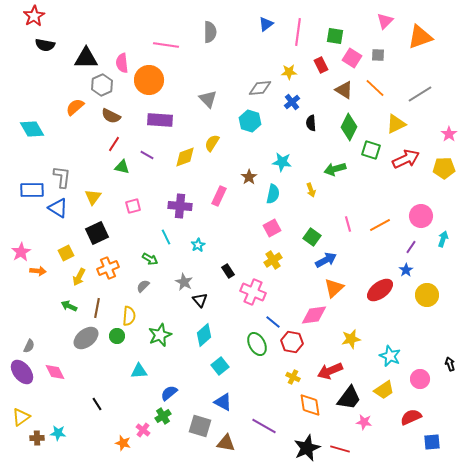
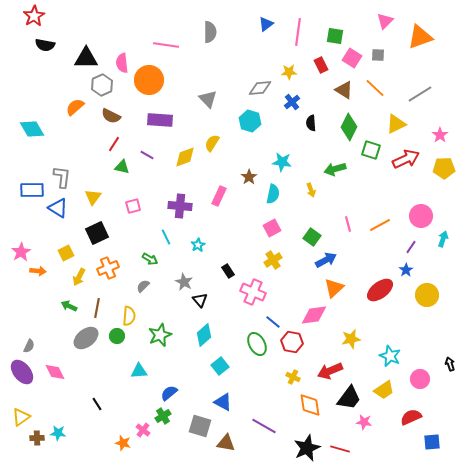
pink star at (449, 134): moved 9 px left, 1 px down
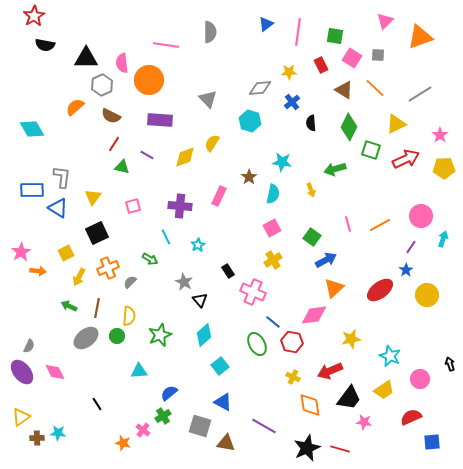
gray semicircle at (143, 286): moved 13 px left, 4 px up
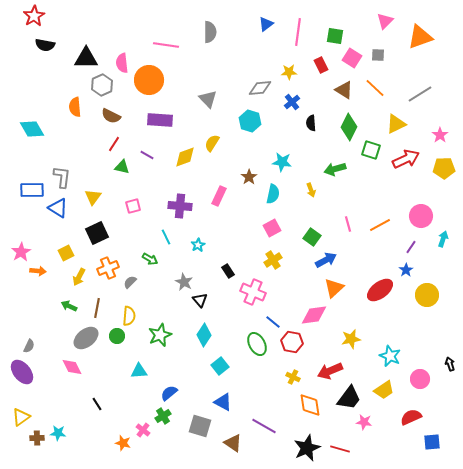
orange semicircle at (75, 107): rotated 54 degrees counterclockwise
cyan diamond at (204, 335): rotated 15 degrees counterclockwise
pink diamond at (55, 372): moved 17 px right, 5 px up
brown triangle at (226, 443): moved 7 px right; rotated 24 degrees clockwise
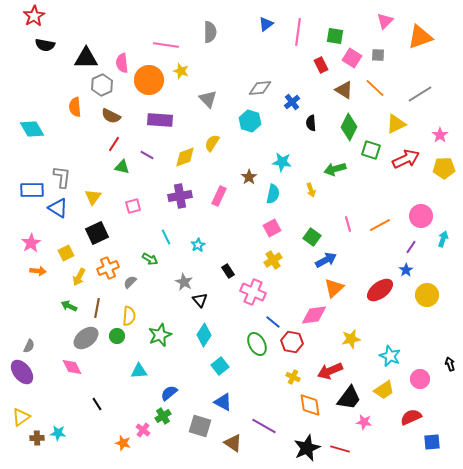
yellow star at (289, 72): moved 108 px left, 1 px up; rotated 21 degrees clockwise
purple cross at (180, 206): moved 10 px up; rotated 15 degrees counterclockwise
pink star at (21, 252): moved 10 px right, 9 px up
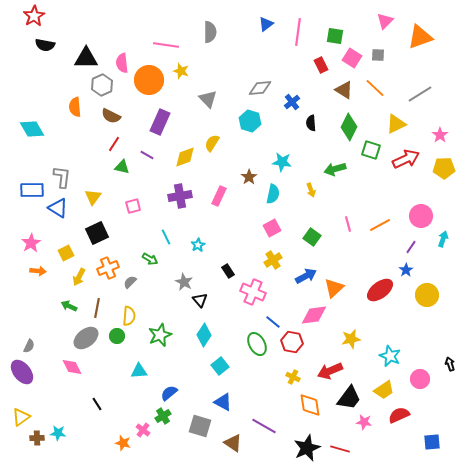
purple rectangle at (160, 120): moved 2 px down; rotated 70 degrees counterclockwise
blue arrow at (326, 260): moved 20 px left, 16 px down
red semicircle at (411, 417): moved 12 px left, 2 px up
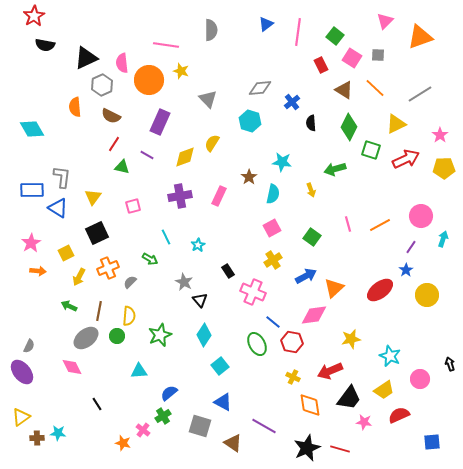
gray semicircle at (210, 32): moved 1 px right, 2 px up
green square at (335, 36): rotated 30 degrees clockwise
black triangle at (86, 58): rotated 25 degrees counterclockwise
brown line at (97, 308): moved 2 px right, 3 px down
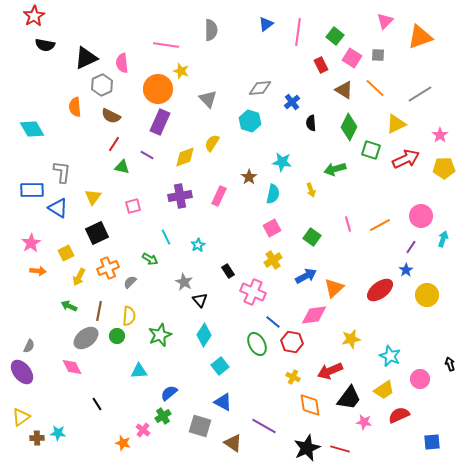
orange circle at (149, 80): moved 9 px right, 9 px down
gray L-shape at (62, 177): moved 5 px up
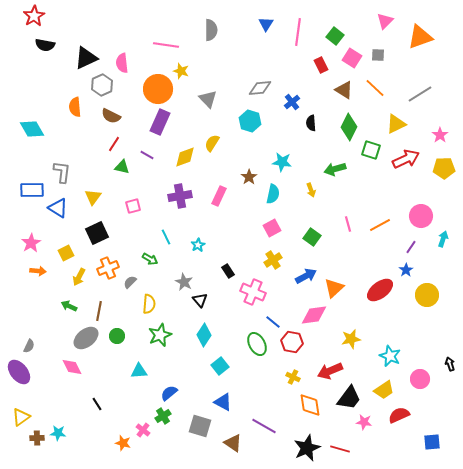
blue triangle at (266, 24): rotated 21 degrees counterclockwise
yellow semicircle at (129, 316): moved 20 px right, 12 px up
purple ellipse at (22, 372): moved 3 px left
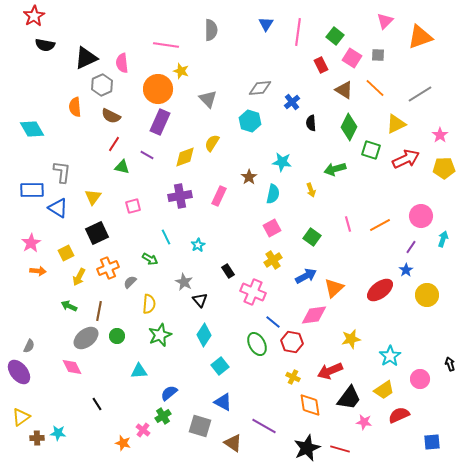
cyan star at (390, 356): rotated 15 degrees clockwise
